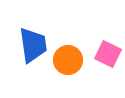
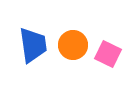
orange circle: moved 5 px right, 15 px up
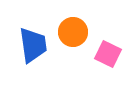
orange circle: moved 13 px up
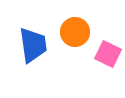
orange circle: moved 2 px right
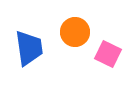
blue trapezoid: moved 4 px left, 3 px down
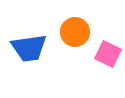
blue trapezoid: rotated 90 degrees clockwise
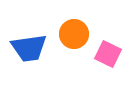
orange circle: moved 1 px left, 2 px down
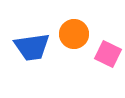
blue trapezoid: moved 3 px right, 1 px up
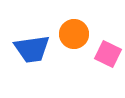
blue trapezoid: moved 2 px down
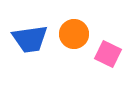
blue trapezoid: moved 2 px left, 10 px up
